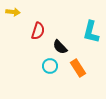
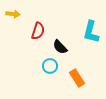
yellow arrow: moved 2 px down
orange rectangle: moved 1 px left, 10 px down
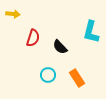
red semicircle: moved 5 px left, 7 px down
cyan circle: moved 2 px left, 9 px down
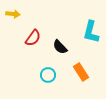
red semicircle: rotated 18 degrees clockwise
orange rectangle: moved 4 px right, 6 px up
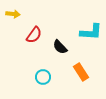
cyan L-shape: rotated 100 degrees counterclockwise
red semicircle: moved 1 px right, 3 px up
cyan circle: moved 5 px left, 2 px down
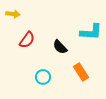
red semicircle: moved 7 px left, 5 px down
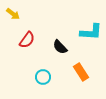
yellow arrow: rotated 32 degrees clockwise
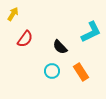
yellow arrow: rotated 96 degrees counterclockwise
cyan L-shape: rotated 30 degrees counterclockwise
red semicircle: moved 2 px left, 1 px up
cyan circle: moved 9 px right, 6 px up
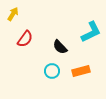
orange rectangle: moved 1 px up; rotated 72 degrees counterclockwise
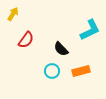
cyan L-shape: moved 1 px left, 2 px up
red semicircle: moved 1 px right, 1 px down
black semicircle: moved 1 px right, 2 px down
